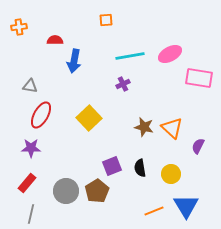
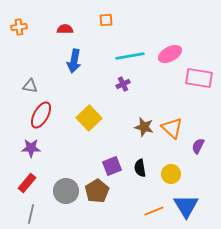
red semicircle: moved 10 px right, 11 px up
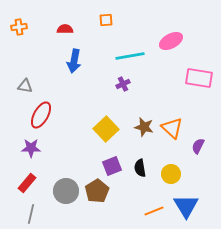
pink ellipse: moved 1 px right, 13 px up
gray triangle: moved 5 px left
yellow square: moved 17 px right, 11 px down
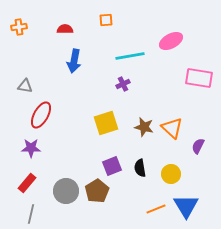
yellow square: moved 6 px up; rotated 25 degrees clockwise
orange line: moved 2 px right, 2 px up
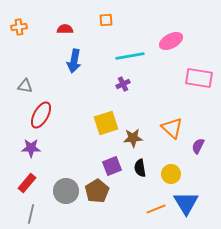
brown star: moved 11 px left, 11 px down; rotated 18 degrees counterclockwise
blue triangle: moved 3 px up
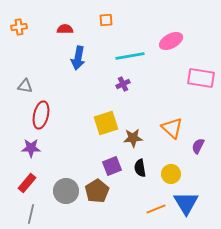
blue arrow: moved 4 px right, 3 px up
pink rectangle: moved 2 px right
red ellipse: rotated 16 degrees counterclockwise
